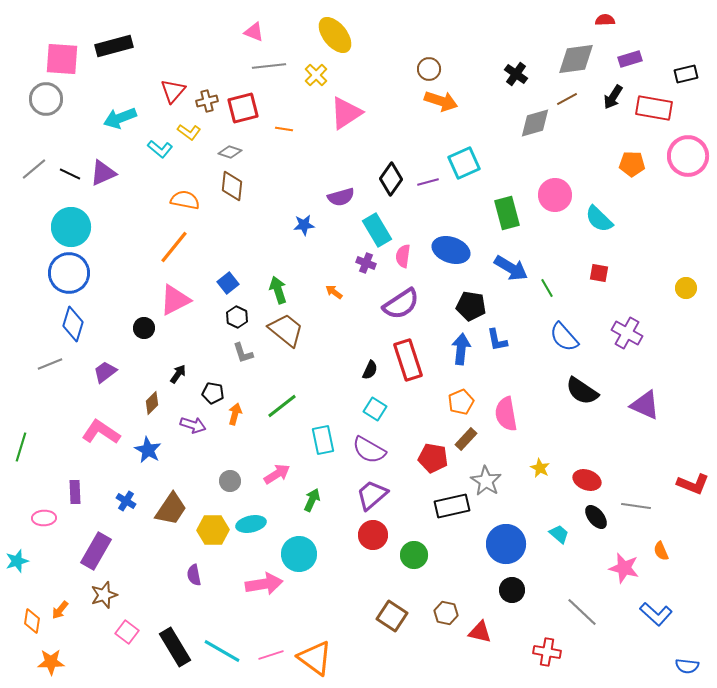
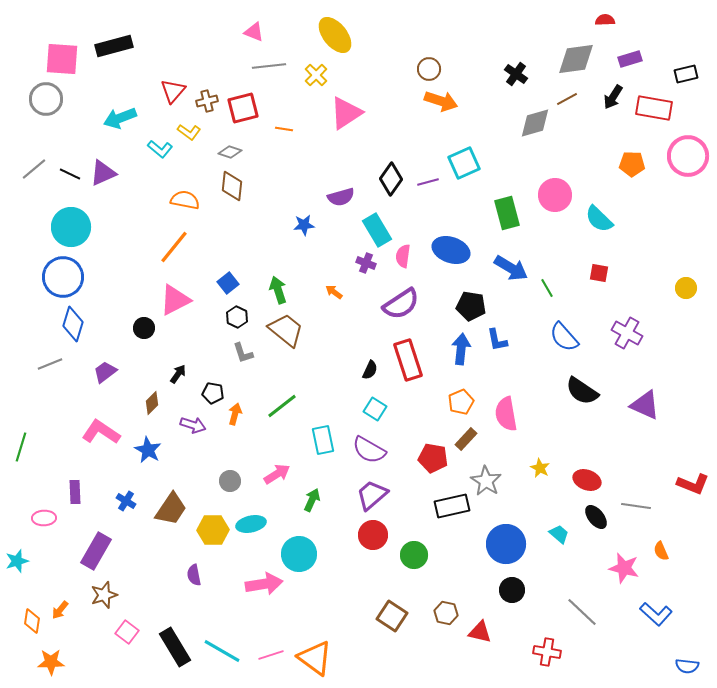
blue circle at (69, 273): moved 6 px left, 4 px down
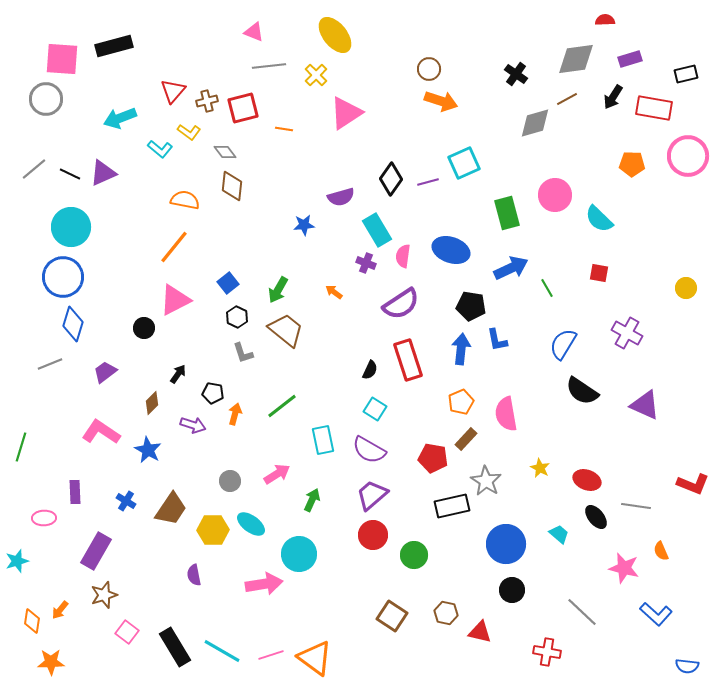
gray diamond at (230, 152): moved 5 px left; rotated 35 degrees clockwise
blue arrow at (511, 268): rotated 56 degrees counterclockwise
green arrow at (278, 290): rotated 132 degrees counterclockwise
blue semicircle at (564, 337): moved 1 px left, 7 px down; rotated 72 degrees clockwise
cyan ellipse at (251, 524): rotated 48 degrees clockwise
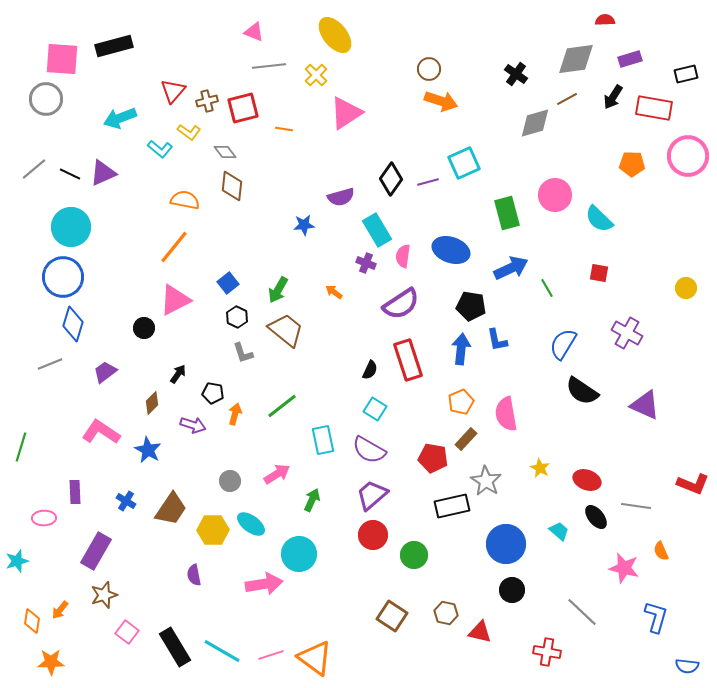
cyan trapezoid at (559, 534): moved 3 px up
blue L-shape at (656, 614): moved 3 px down; rotated 116 degrees counterclockwise
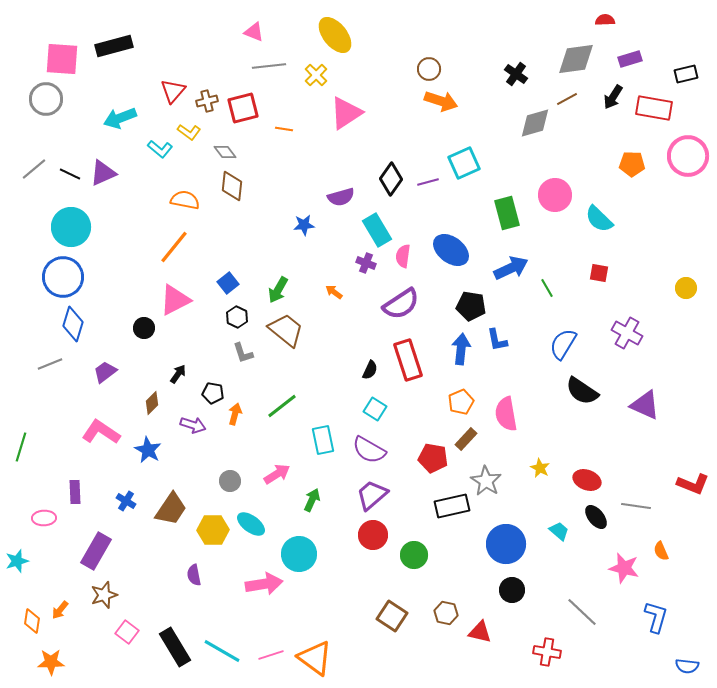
blue ellipse at (451, 250): rotated 18 degrees clockwise
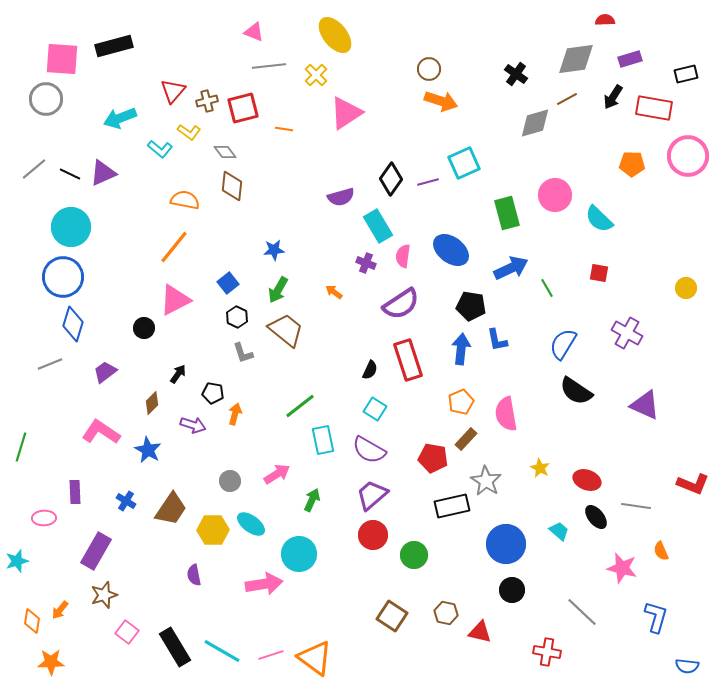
blue star at (304, 225): moved 30 px left, 25 px down
cyan rectangle at (377, 230): moved 1 px right, 4 px up
black semicircle at (582, 391): moved 6 px left
green line at (282, 406): moved 18 px right
pink star at (624, 568): moved 2 px left
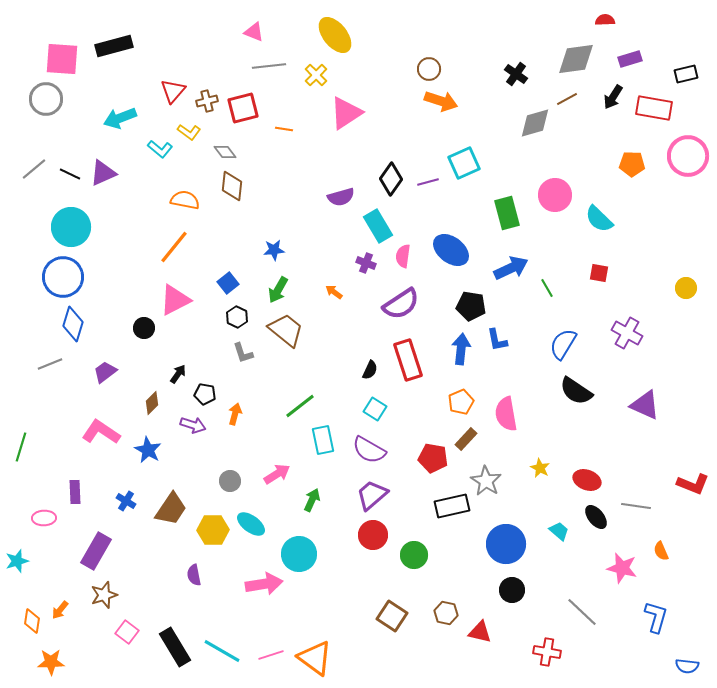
black pentagon at (213, 393): moved 8 px left, 1 px down
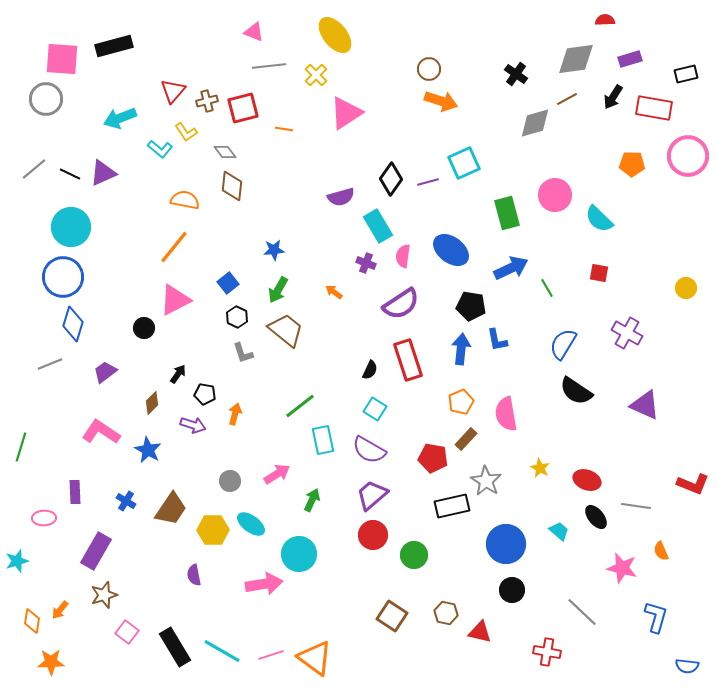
yellow L-shape at (189, 132): moved 3 px left; rotated 20 degrees clockwise
